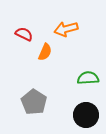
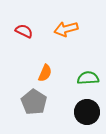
red semicircle: moved 3 px up
orange semicircle: moved 21 px down
black circle: moved 1 px right, 3 px up
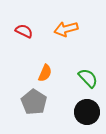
green semicircle: rotated 50 degrees clockwise
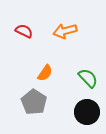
orange arrow: moved 1 px left, 2 px down
orange semicircle: rotated 12 degrees clockwise
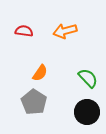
red semicircle: rotated 18 degrees counterclockwise
orange semicircle: moved 5 px left
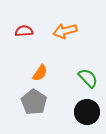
red semicircle: rotated 12 degrees counterclockwise
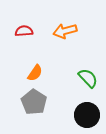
orange semicircle: moved 5 px left
black circle: moved 3 px down
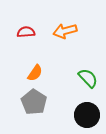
red semicircle: moved 2 px right, 1 px down
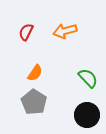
red semicircle: rotated 60 degrees counterclockwise
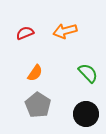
red semicircle: moved 1 px left, 1 px down; rotated 42 degrees clockwise
green semicircle: moved 5 px up
gray pentagon: moved 4 px right, 3 px down
black circle: moved 1 px left, 1 px up
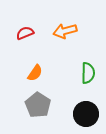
green semicircle: rotated 45 degrees clockwise
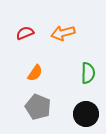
orange arrow: moved 2 px left, 2 px down
gray pentagon: moved 2 px down; rotated 10 degrees counterclockwise
